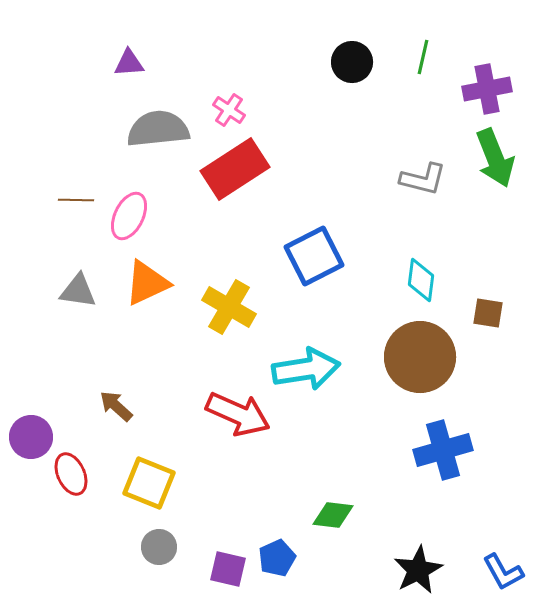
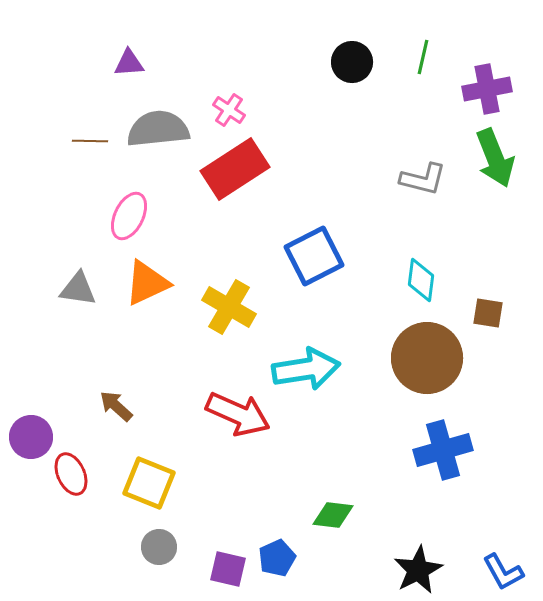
brown line: moved 14 px right, 59 px up
gray triangle: moved 2 px up
brown circle: moved 7 px right, 1 px down
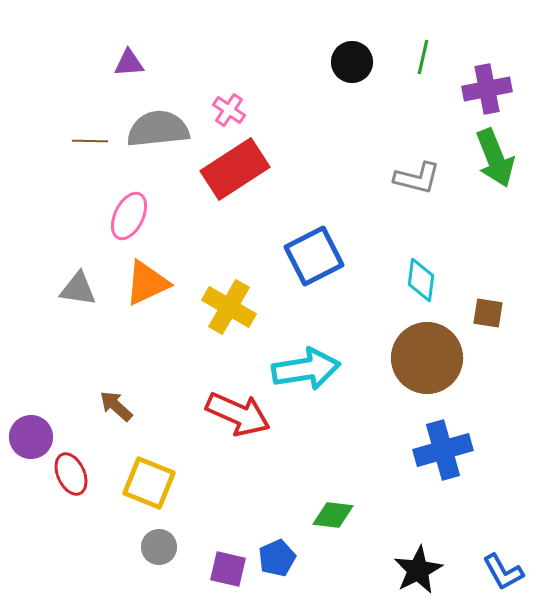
gray L-shape: moved 6 px left, 1 px up
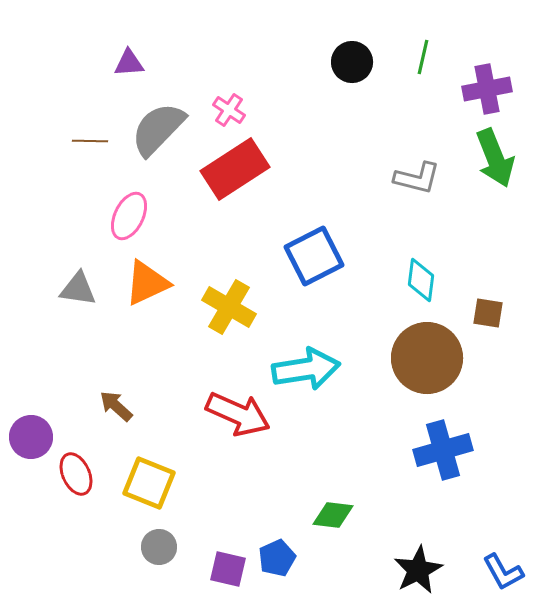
gray semicircle: rotated 40 degrees counterclockwise
red ellipse: moved 5 px right
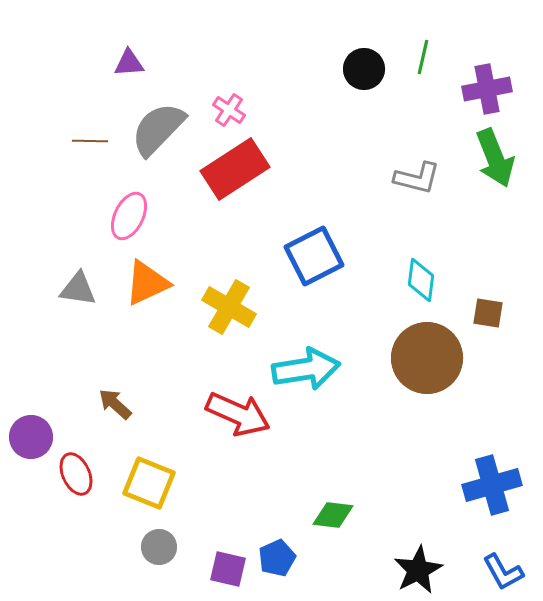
black circle: moved 12 px right, 7 px down
brown arrow: moved 1 px left, 2 px up
blue cross: moved 49 px right, 35 px down
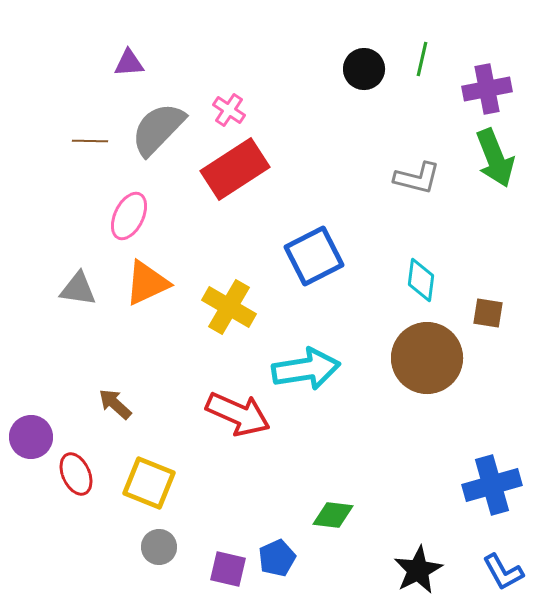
green line: moved 1 px left, 2 px down
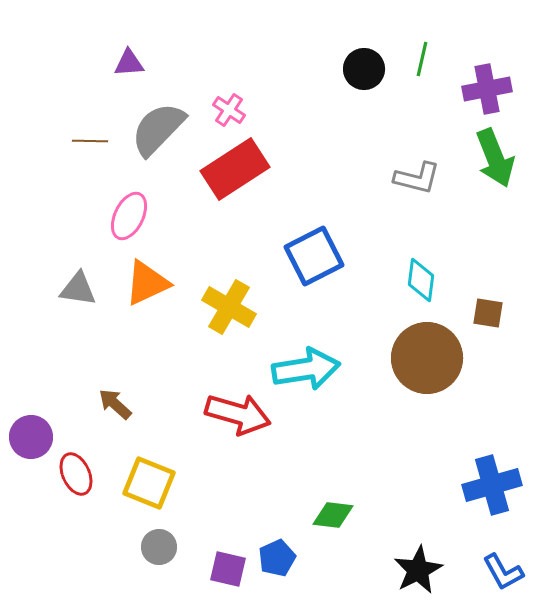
red arrow: rotated 8 degrees counterclockwise
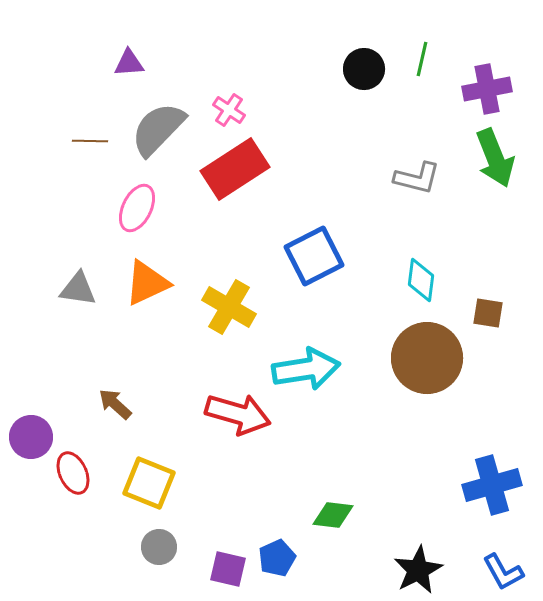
pink ellipse: moved 8 px right, 8 px up
red ellipse: moved 3 px left, 1 px up
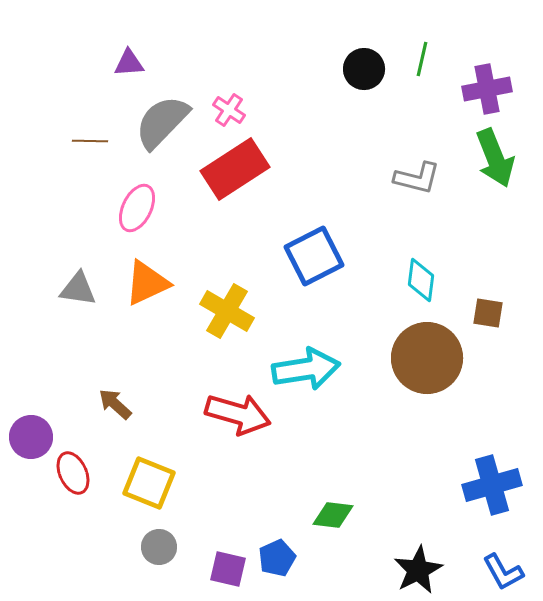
gray semicircle: moved 4 px right, 7 px up
yellow cross: moved 2 px left, 4 px down
